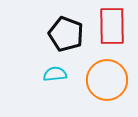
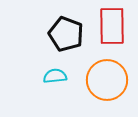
cyan semicircle: moved 2 px down
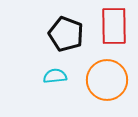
red rectangle: moved 2 px right
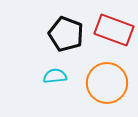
red rectangle: moved 4 px down; rotated 69 degrees counterclockwise
orange circle: moved 3 px down
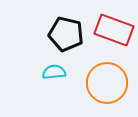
black pentagon: rotated 8 degrees counterclockwise
cyan semicircle: moved 1 px left, 4 px up
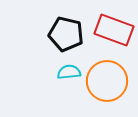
cyan semicircle: moved 15 px right
orange circle: moved 2 px up
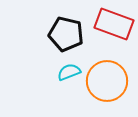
red rectangle: moved 6 px up
cyan semicircle: rotated 15 degrees counterclockwise
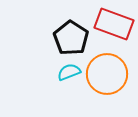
black pentagon: moved 5 px right, 4 px down; rotated 20 degrees clockwise
orange circle: moved 7 px up
